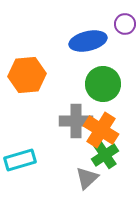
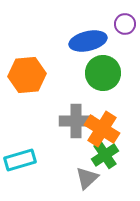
green circle: moved 11 px up
orange cross: moved 1 px right, 1 px up
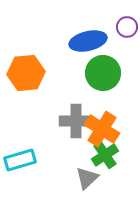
purple circle: moved 2 px right, 3 px down
orange hexagon: moved 1 px left, 2 px up
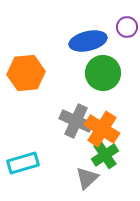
gray cross: rotated 24 degrees clockwise
cyan rectangle: moved 3 px right, 3 px down
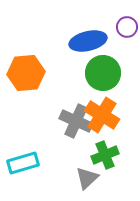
orange cross: moved 14 px up
green cross: rotated 12 degrees clockwise
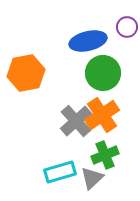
orange hexagon: rotated 6 degrees counterclockwise
orange cross: rotated 24 degrees clockwise
gray cross: rotated 24 degrees clockwise
cyan rectangle: moved 37 px right, 9 px down
gray triangle: moved 5 px right
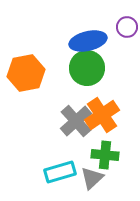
green circle: moved 16 px left, 5 px up
green cross: rotated 28 degrees clockwise
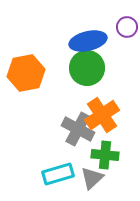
gray cross: moved 2 px right, 8 px down; rotated 20 degrees counterclockwise
cyan rectangle: moved 2 px left, 2 px down
